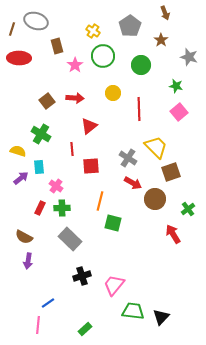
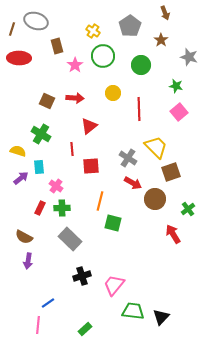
brown square at (47, 101): rotated 28 degrees counterclockwise
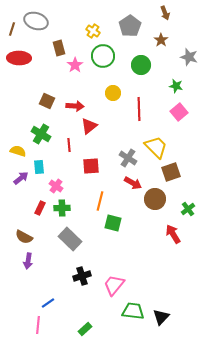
brown rectangle at (57, 46): moved 2 px right, 2 px down
red arrow at (75, 98): moved 8 px down
red line at (72, 149): moved 3 px left, 4 px up
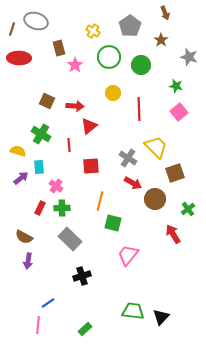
green circle at (103, 56): moved 6 px right, 1 px down
brown square at (171, 172): moved 4 px right, 1 px down
pink trapezoid at (114, 285): moved 14 px right, 30 px up
